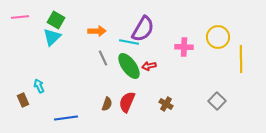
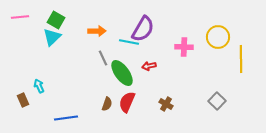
green ellipse: moved 7 px left, 7 px down
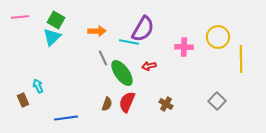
cyan arrow: moved 1 px left
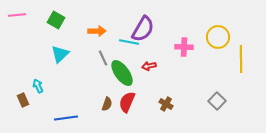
pink line: moved 3 px left, 2 px up
cyan triangle: moved 8 px right, 17 px down
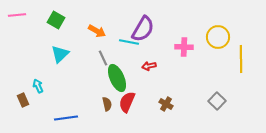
orange arrow: rotated 30 degrees clockwise
green ellipse: moved 5 px left, 5 px down; rotated 12 degrees clockwise
brown semicircle: rotated 32 degrees counterclockwise
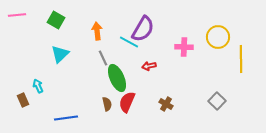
orange arrow: rotated 126 degrees counterclockwise
cyan line: rotated 18 degrees clockwise
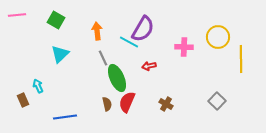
blue line: moved 1 px left, 1 px up
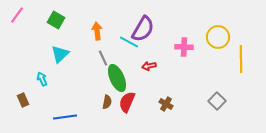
pink line: rotated 48 degrees counterclockwise
cyan arrow: moved 4 px right, 7 px up
brown semicircle: moved 2 px up; rotated 24 degrees clockwise
